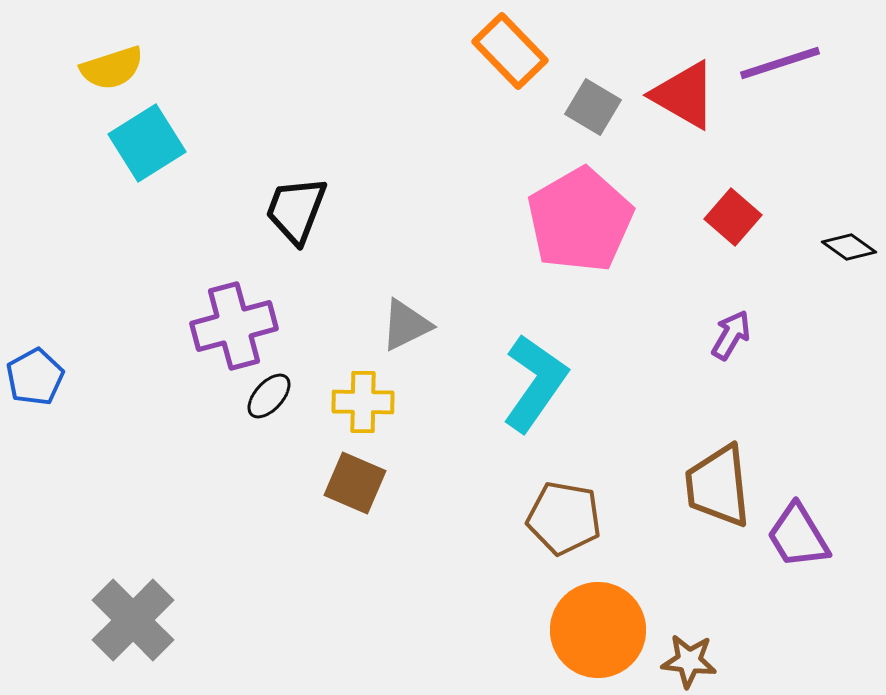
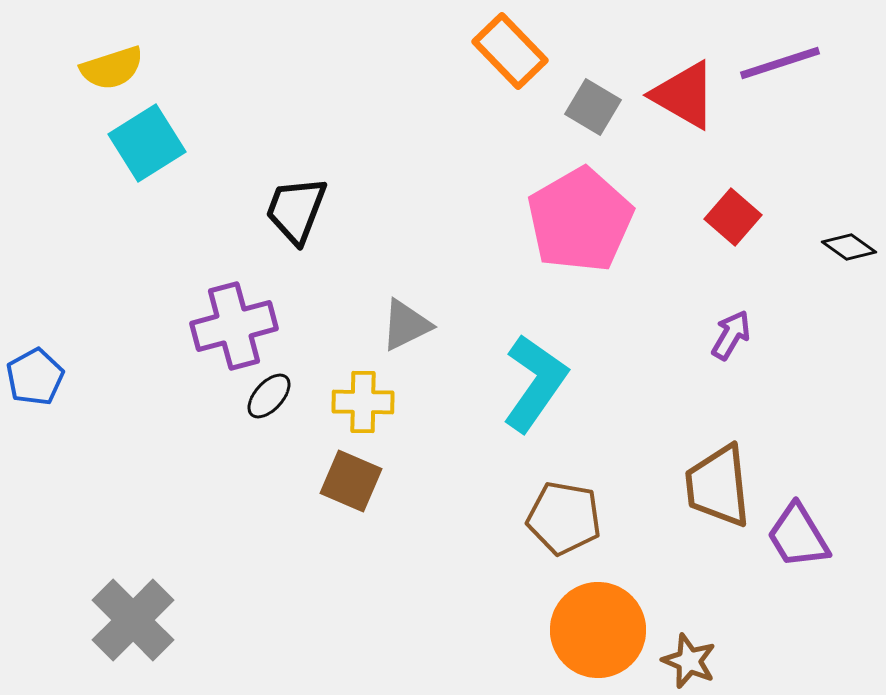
brown square: moved 4 px left, 2 px up
brown star: rotated 16 degrees clockwise
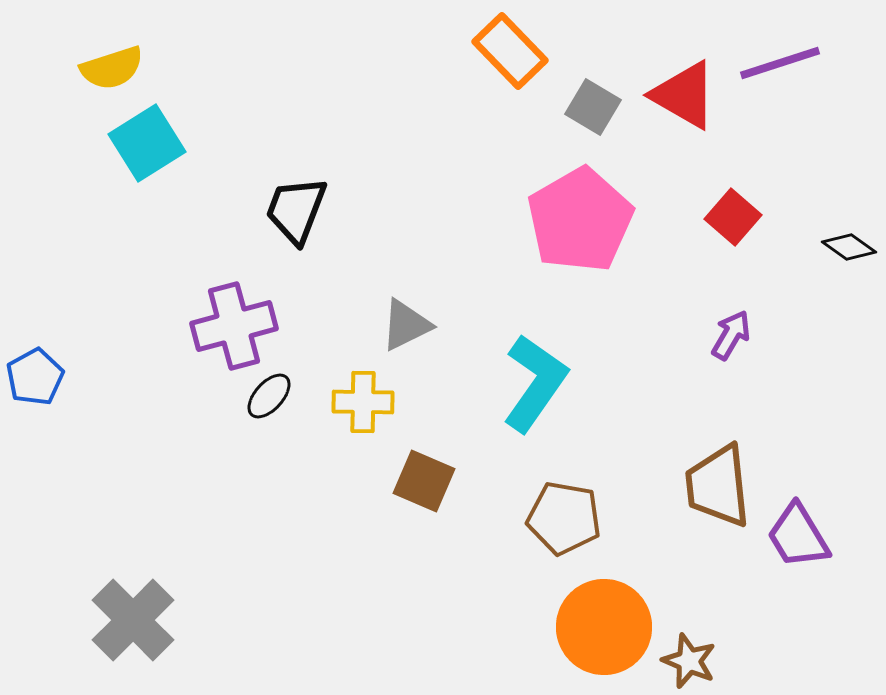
brown square: moved 73 px right
orange circle: moved 6 px right, 3 px up
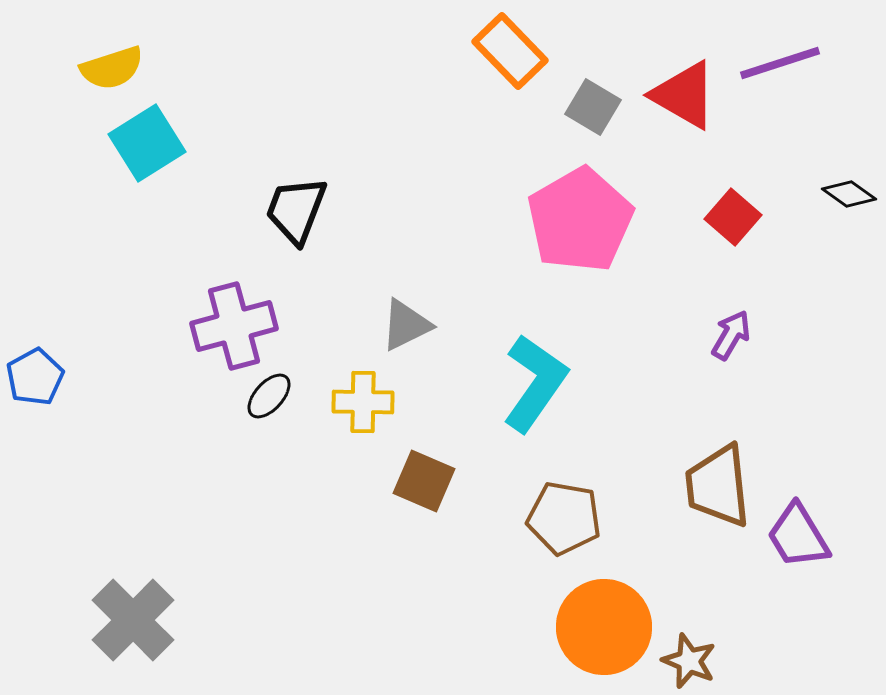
black diamond: moved 53 px up
